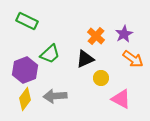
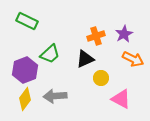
orange cross: rotated 30 degrees clockwise
orange arrow: rotated 10 degrees counterclockwise
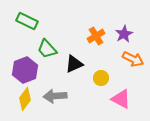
orange cross: rotated 12 degrees counterclockwise
green trapezoid: moved 3 px left, 5 px up; rotated 90 degrees clockwise
black triangle: moved 11 px left, 5 px down
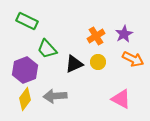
yellow circle: moved 3 px left, 16 px up
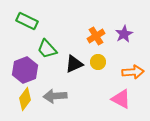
orange arrow: moved 13 px down; rotated 30 degrees counterclockwise
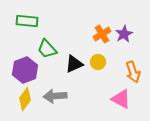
green rectangle: rotated 20 degrees counterclockwise
orange cross: moved 6 px right, 2 px up
orange arrow: rotated 75 degrees clockwise
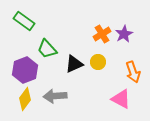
green rectangle: moved 3 px left; rotated 30 degrees clockwise
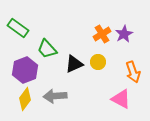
green rectangle: moved 6 px left, 7 px down
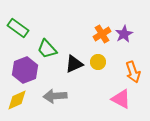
yellow diamond: moved 8 px left, 1 px down; rotated 30 degrees clockwise
